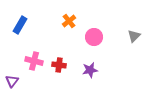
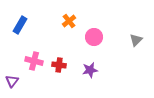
gray triangle: moved 2 px right, 4 px down
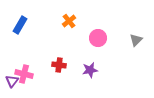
pink circle: moved 4 px right, 1 px down
pink cross: moved 10 px left, 13 px down
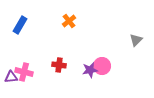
pink circle: moved 4 px right, 28 px down
pink cross: moved 2 px up
purple triangle: moved 1 px left, 4 px up; rotated 48 degrees clockwise
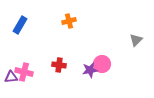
orange cross: rotated 24 degrees clockwise
pink circle: moved 2 px up
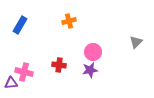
gray triangle: moved 2 px down
pink circle: moved 9 px left, 12 px up
purple triangle: moved 6 px down
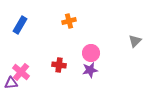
gray triangle: moved 1 px left, 1 px up
pink circle: moved 2 px left, 1 px down
pink cross: moved 3 px left; rotated 24 degrees clockwise
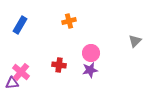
purple triangle: moved 1 px right
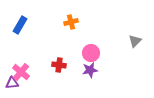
orange cross: moved 2 px right, 1 px down
